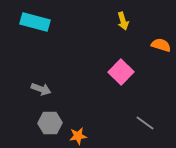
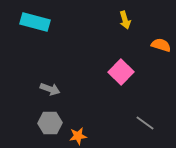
yellow arrow: moved 2 px right, 1 px up
gray arrow: moved 9 px right
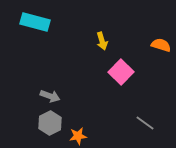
yellow arrow: moved 23 px left, 21 px down
gray arrow: moved 7 px down
gray hexagon: rotated 25 degrees counterclockwise
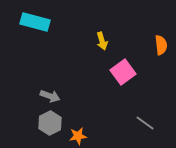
orange semicircle: rotated 66 degrees clockwise
pink square: moved 2 px right; rotated 10 degrees clockwise
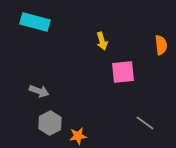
pink square: rotated 30 degrees clockwise
gray arrow: moved 11 px left, 5 px up
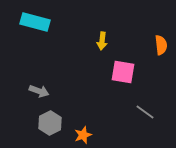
yellow arrow: rotated 24 degrees clockwise
pink square: rotated 15 degrees clockwise
gray line: moved 11 px up
orange star: moved 5 px right, 1 px up; rotated 12 degrees counterclockwise
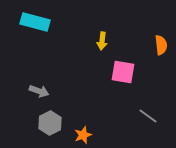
gray line: moved 3 px right, 4 px down
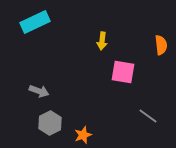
cyan rectangle: rotated 40 degrees counterclockwise
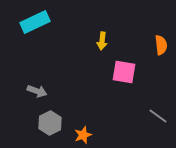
pink square: moved 1 px right
gray arrow: moved 2 px left
gray line: moved 10 px right
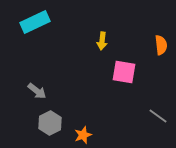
gray arrow: rotated 18 degrees clockwise
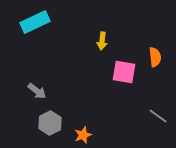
orange semicircle: moved 6 px left, 12 px down
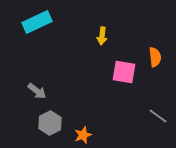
cyan rectangle: moved 2 px right
yellow arrow: moved 5 px up
